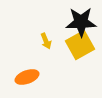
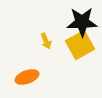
black star: moved 1 px right
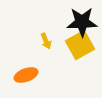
orange ellipse: moved 1 px left, 2 px up
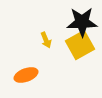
yellow arrow: moved 1 px up
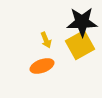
orange ellipse: moved 16 px right, 9 px up
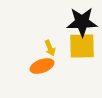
yellow arrow: moved 4 px right, 8 px down
yellow square: moved 2 px right, 1 px down; rotated 28 degrees clockwise
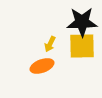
yellow arrow: moved 4 px up; rotated 49 degrees clockwise
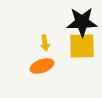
yellow arrow: moved 5 px left, 1 px up; rotated 35 degrees counterclockwise
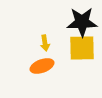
yellow square: moved 2 px down
